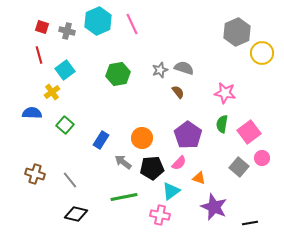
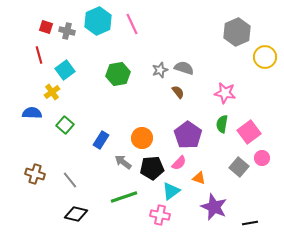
red square: moved 4 px right
yellow circle: moved 3 px right, 4 px down
green line: rotated 8 degrees counterclockwise
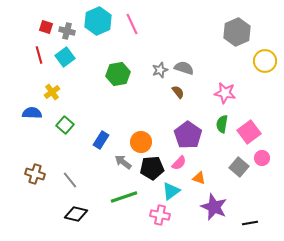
yellow circle: moved 4 px down
cyan square: moved 13 px up
orange circle: moved 1 px left, 4 px down
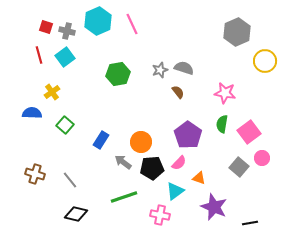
cyan triangle: moved 4 px right
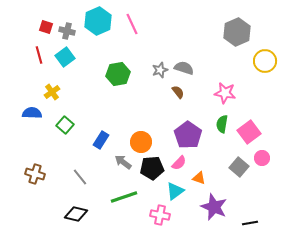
gray line: moved 10 px right, 3 px up
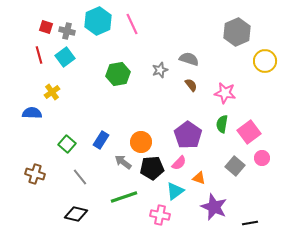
gray semicircle: moved 5 px right, 9 px up
brown semicircle: moved 13 px right, 7 px up
green square: moved 2 px right, 19 px down
gray square: moved 4 px left, 1 px up
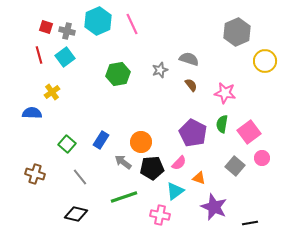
purple pentagon: moved 5 px right, 2 px up; rotated 8 degrees counterclockwise
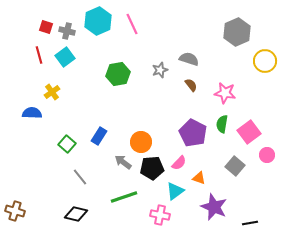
blue rectangle: moved 2 px left, 4 px up
pink circle: moved 5 px right, 3 px up
brown cross: moved 20 px left, 37 px down
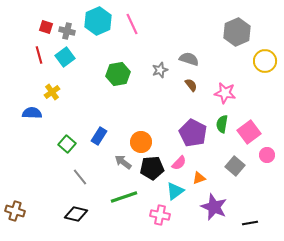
orange triangle: rotated 40 degrees counterclockwise
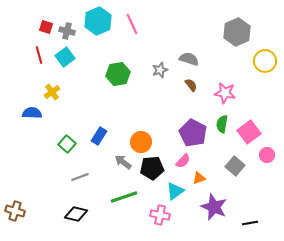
pink semicircle: moved 4 px right, 2 px up
gray line: rotated 72 degrees counterclockwise
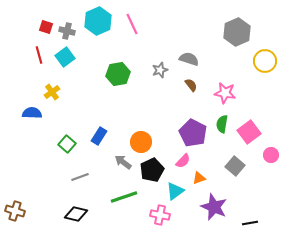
pink circle: moved 4 px right
black pentagon: moved 2 px down; rotated 20 degrees counterclockwise
